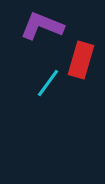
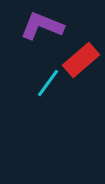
red rectangle: rotated 33 degrees clockwise
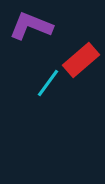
purple L-shape: moved 11 px left
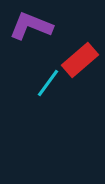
red rectangle: moved 1 px left
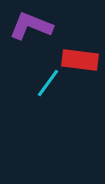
red rectangle: rotated 48 degrees clockwise
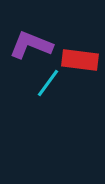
purple L-shape: moved 19 px down
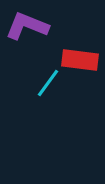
purple L-shape: moved 4 px left, 19 px up
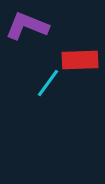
red rectangle: rotated 9 degrees counterclockwise
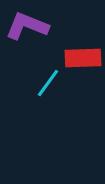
red rectangle: moved 3 px right, 2 px up
